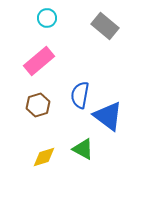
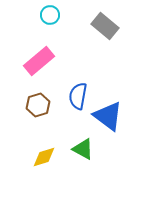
cyan circle: moved 3 px right, 3 px up
blue semicircle: moved 2 px left, 1 px down
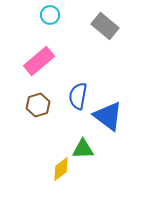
green triangle: rotated 30 degrees counterclockwise
yellow diamond: moved 17 px right, 12 px down; rotated 20 degrees counterclockwise
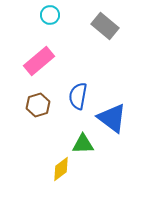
blue triangle: moved 4 px right, 2 px down
green triangle: moved 5 px up
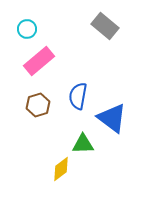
cyan circle: moved 23 px left, 14 px down
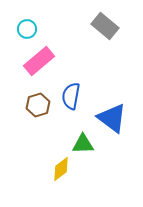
blue semicircle: moved 7 px left
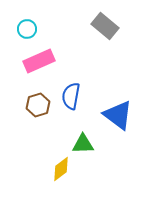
pink rectangle: rotated 16 degrees clockwise
blue triangle: moved 6 px right, 3 px up
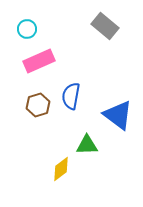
green triangle: moved 4 px right, 1 px down
